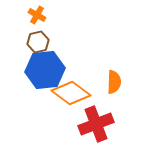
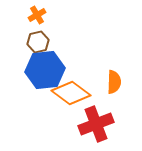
orange cross: rotated 30 degrees clockwise
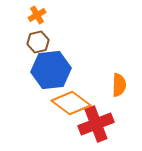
blue hexagon: moved 6 px right
orange semicircle: moved 5 px right, 3 px down
orange diamond: moved 10 px down
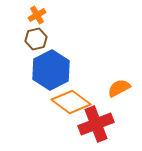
brown hexagon: moved 2 px left, 3 px up
blue hexagon: rotated 21 degrees counterclockwise
orange semicircle: moved 3 px down; rotated 120 degrees counterclockwise
orange diamond: moved 1 px up
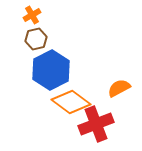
orange cross: moved 5 px left
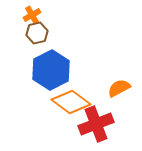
brown hexagon: moved 1 px right, 6 px up
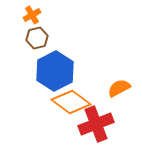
brown hexagon: moved 5 px down
blue hexagon: moved 4 px right, 1 px down
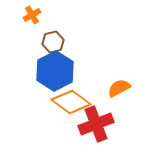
brown hexagon: moved 16 px right, 4 px down
